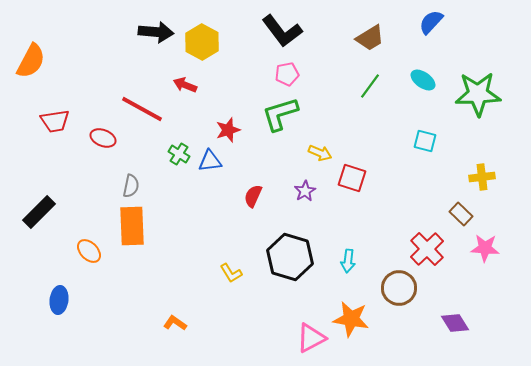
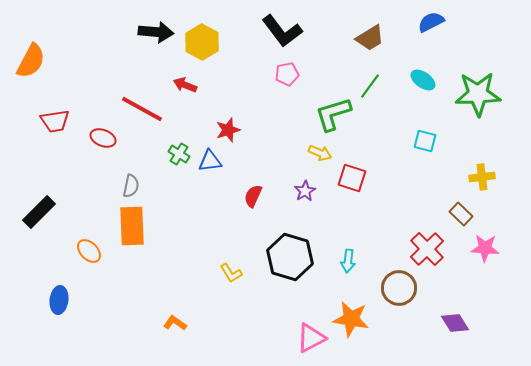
blue semicircle: rotated 20 degrees clockwise
green L-shape: moved 53 px right
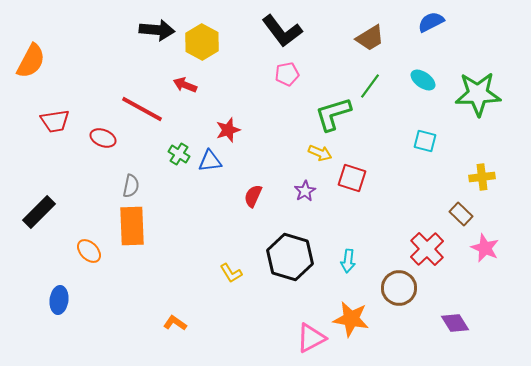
black arrow: moved 1 px right, 2 px up
pink star: rotated 20 degrees clockwise
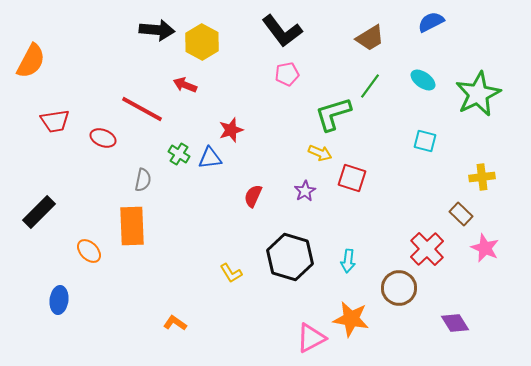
green star: rotated 24 degrees counterclockwise
red star: moved 3 px right
blue triangle: moved 3 px up
gray semicircle: moved 12 px right, 6 px up
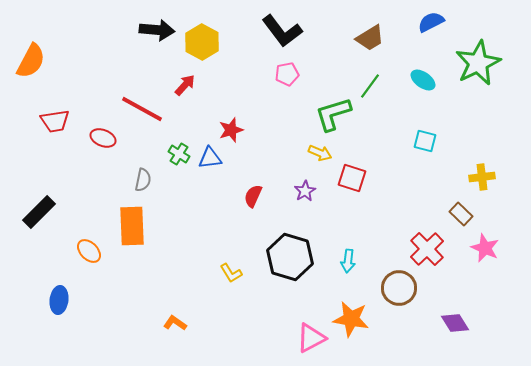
red arrow: rotated 110 degrees clockwise
green star: moved 31 px up
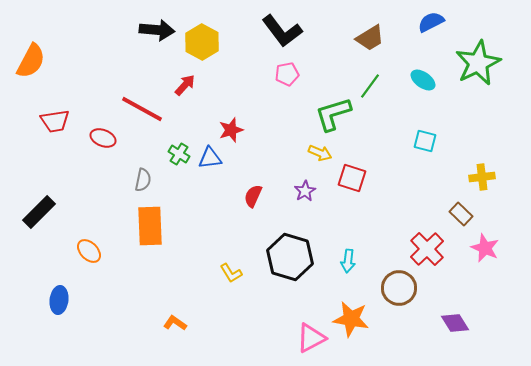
orange rectangle: moved 18 px right
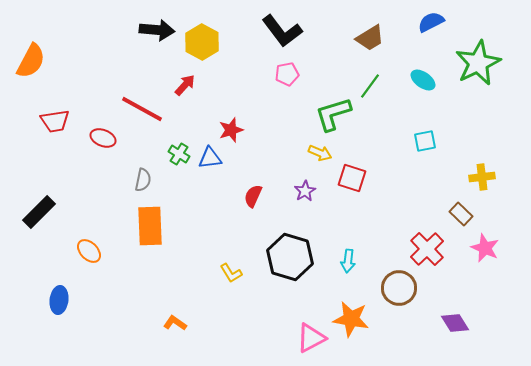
cyan square: rotated 25 degrees counterclockwise
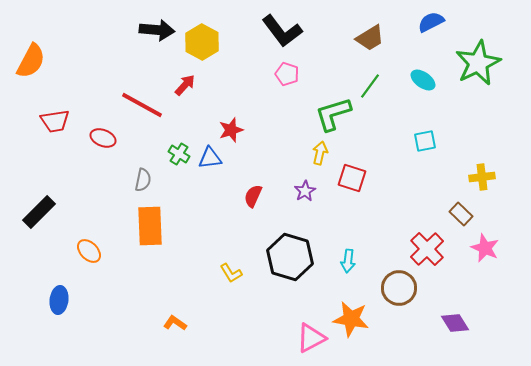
pink pentagon: rotated 30 degrees clockwise
red line: moved 4 px up
yellow arrow: rotated 100 degrees counterclockwise
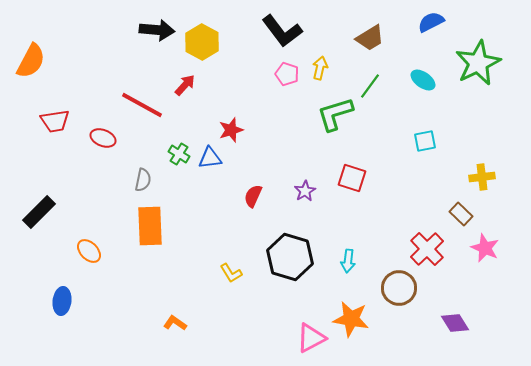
green L-shape: moved 2 px right
yellow arrow: moved 85 px up
blue ellipse: moved 3 px right, 1 px down
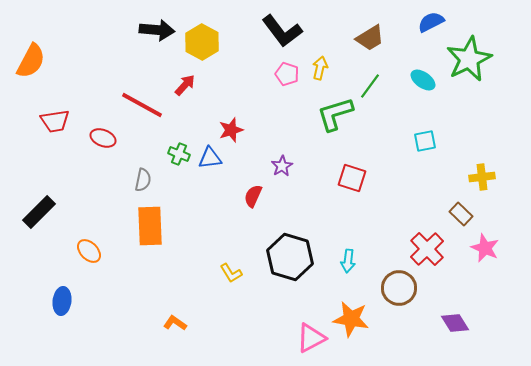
green star: moved 9 px left, 4 px up
green cross: rotated 10 degrees counterclockwise
purple star: moved 23 px left, 25 px up
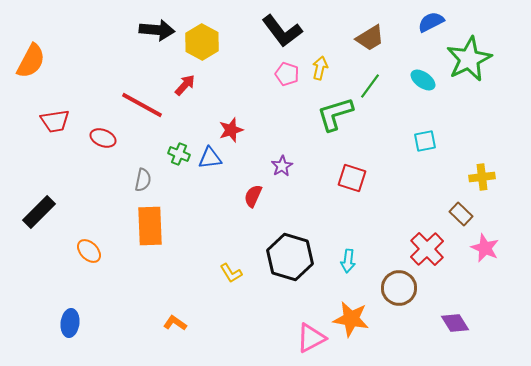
blue ellipse: moved 8 px right, 22 px down
